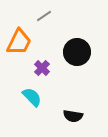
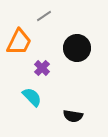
black circle: moved 4 px up
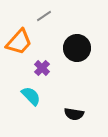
orange trapezoid: rotated 16 degrees clockwise
cyan semicircle: moved 1 px left, 1 px up
black semicircle: moved 1 px right, 2 px up
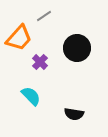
orange trapezoid: moved 4 px up
purple cross: moved 2 px left, 6 px up
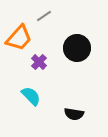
purple cross: moved 1 px left
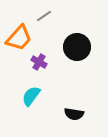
black circle: moved 1 px up
purple cross: rotated 14 degrees counterclockwise
cyan semicircle: rotated 100 degrees counterclockwise
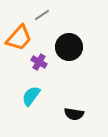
gray line: moved 2 px left, 1 px up
black circle: moved 8 px left
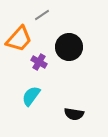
orange trapezoid: moved 1 px down
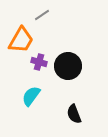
orange trapezoid: moved 2 px right, 1 px down; rotated 12 degrees counterclockwise
black circle: moved 1 px left, 19 px down
purple cross: rotated 14 degrees counterclockwise
black semicircle: rotated 60 degrees clockwise
